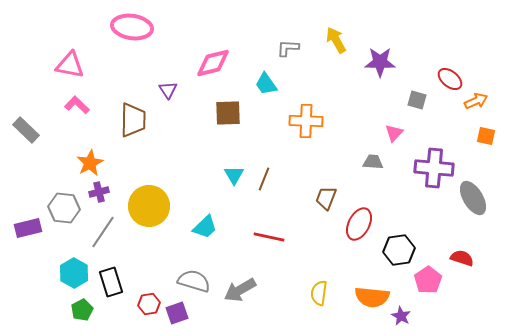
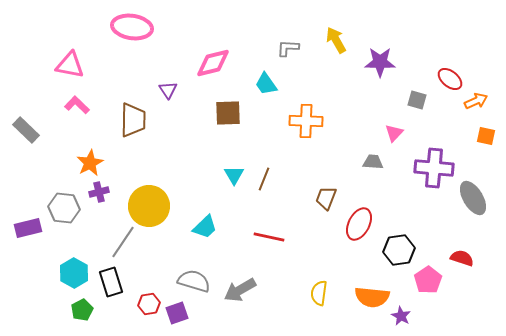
gray line at (103, 232): moved 20 px right, 10 px down
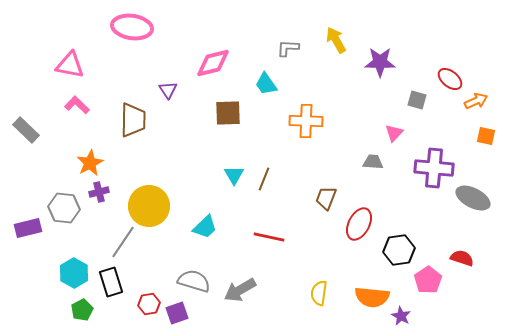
gray ellipse at (473, 198): rotated 32 degrees counterclockwise
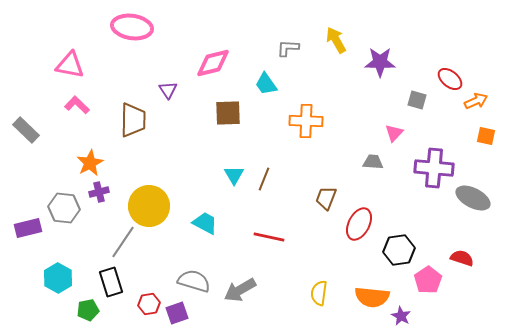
cyan trapezoid at (205, 227): moved 4 px up; rotated 108 degrees counterclockwise
cyan hexagon at (74, 273): moved 16 px left, 5 px down
green pentagon at (82, 310): moved 6 px right; rotated 15 degrees clockwise
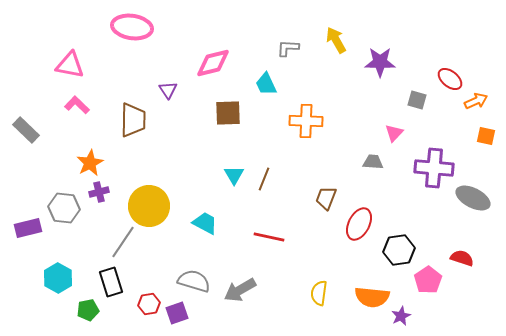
cyan trapezoid at (266, 84): rotated 10 degrees clockwise
purple star at (401, 316): rotated 18 degrees clockwise
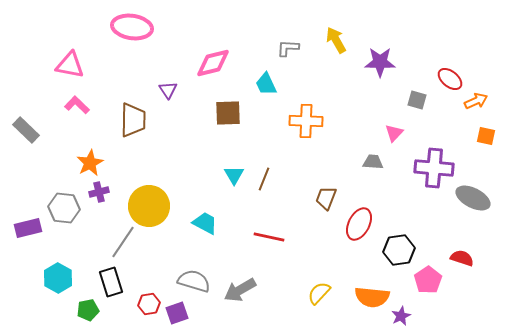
yellow semicircle at (319, 293): rotated 35 degrees clockwise
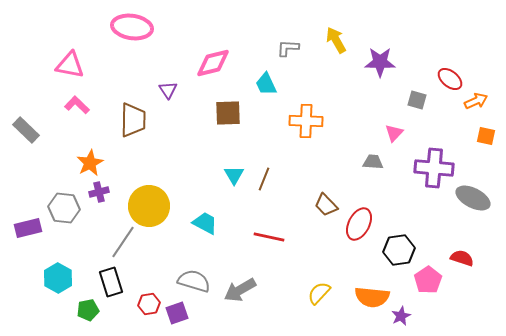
brown trapezoid at (326, 198): moved 7 px down; rotated 65 degrees counterclockwise
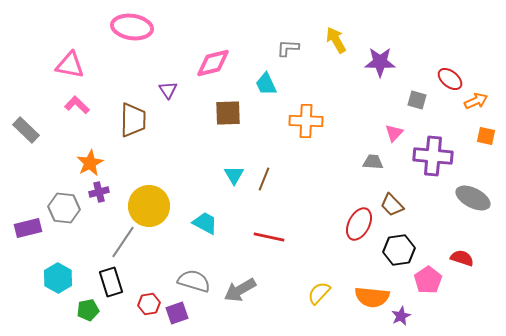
purple cross at (434, 168): moved 1 px left, 12 px up
brown trapezoid at (326, 205): moved 66 px right
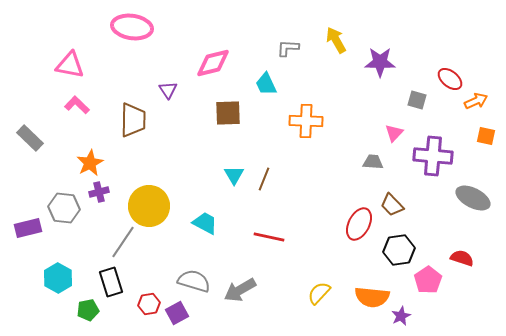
gray rectangle at (26, 130): moved 4 px right, 8 px down
purple square at (177, 313): rotated 10 degrees counterclockwise
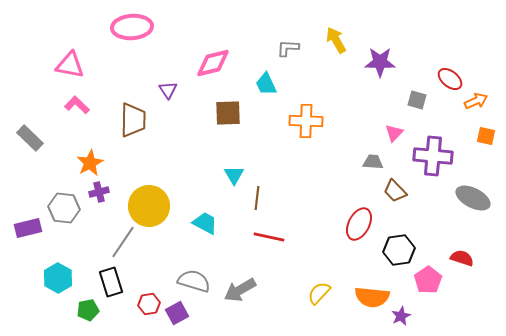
pink ellipse at (132, 27): rotated 12 degrees counterclockwise
brown line at (264, 179): moved 7 px left, 19 px down; rotated 15 degrees counterclockwise
brown trapezoid at (392, 205): moved 3 px right, 14 px up
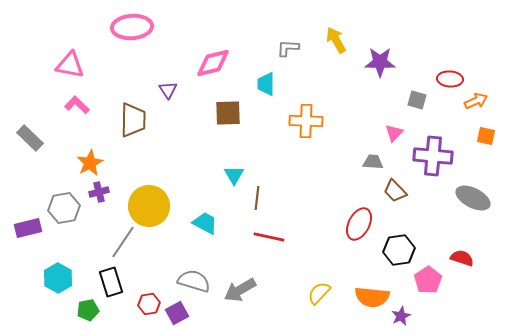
red ellipse at (450, 79): rotated 35 degrees counterclockwise
cyan trapezoid at (266, 84): rotated 25 degrees clockwise
gray hexagon at (64, 208): rotated 16 degrees counterclockwise
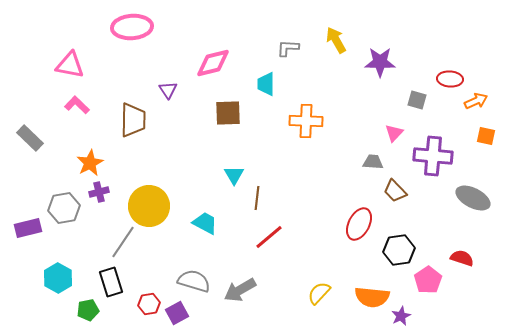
red line at (269, 237): rotated 52 degrees counterclockwise
